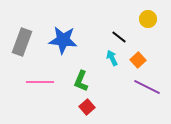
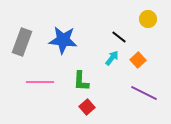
cyan arrow: rotated 63 degrees clockwise
green L-shape: rotated 20 degrees counterclockwise
purple line: moved 3 px left, 6 px down
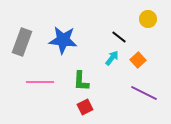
red square: moved 2 px left; rotated 14 degrees clockwise
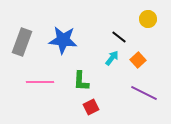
red square: moved 6 px right
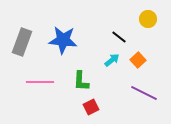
cyan arrow: moved 2 px down; rotated 14 degrees clockwise
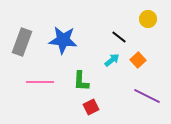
purple line: moved 3 px right, 3 px down
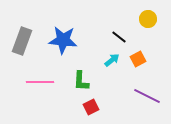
gray rectangle: moved 1 px up
orange square: moved 1 px up; rotated 14 degrees clockwise
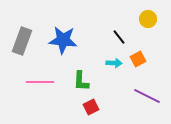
black line: rotated 14 degrees clockwise
cyan arrow: moved 2 px right, 3 px down; rotated 42 degrees clockwise
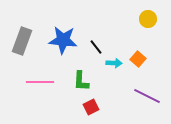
black line: moved 23 px left, 10 px down
orange square: rotated 21 degrees counterclockwise
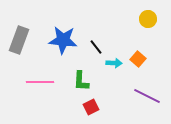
gray rectangle: moved 3 px left, 1 px up
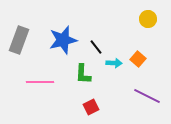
blue star: rotated 20 degrees counterclockwise
green L-shape: moved 2 px right, 7 px up
